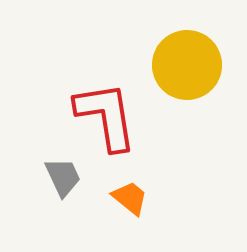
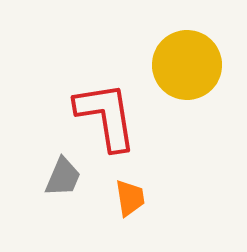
gray trapezoid: rotated 48 degrees clockwise
orange trapezoid: rotated 42 degrees clockwise
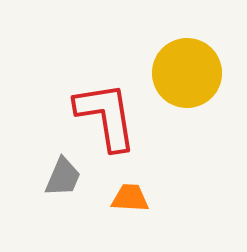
yellow circle: moved 8 px down
orange trapezoid: rotated 78 degrees counterclockwise
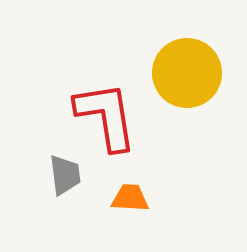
gray trapezoid: moved 2 px right, 2 px up; rotated 30 degrees counterclockwise
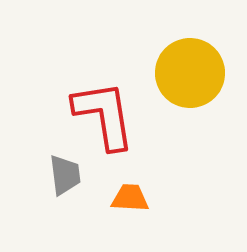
yellow circle: moved 3 px right
red L-shape: moved 2 px left, 1 px up
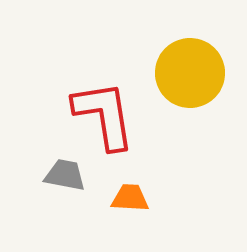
gray trapezoid: rotated 72 degrees counterclockwise
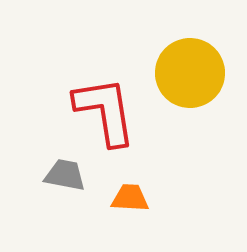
red L-shape: moved 1 px right, 4 px up
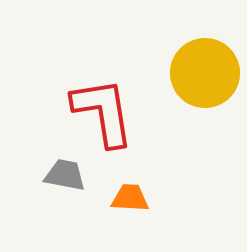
yellow circle: moved 15 px right
red L-shape: moved 2 px left, 1 px down
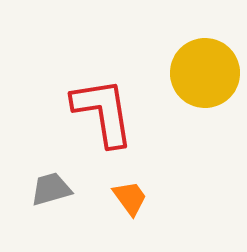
gray trapezoid: moved 14 px left, 14 px down; rotated 27 degrees counterclockwise
orange trapezoid: rotated 51 degrees clockwise
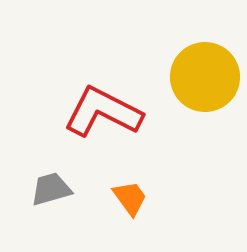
yellow circle: moved 4 px down
red L-shape: rotated 54 degrees counterclockwise
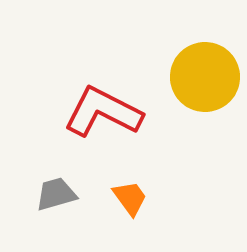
gray trapezoid: moved 5 px right, 5 px down
